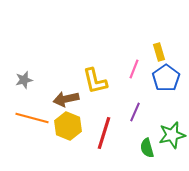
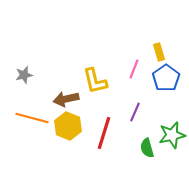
gray star: moved 5 px up
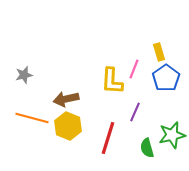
yellow L-shape: moved 17 px right; rotated 16 degrees clockwise
red line: moved 4 px right, 5 px down
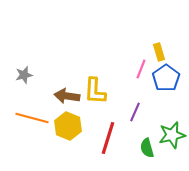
pink line: moved 7 px right
yellow L-shape: moved 17 px left, 10 px down
brown arrow: moved 1 px right, 3 px up; rotated 20 degrees clockwise
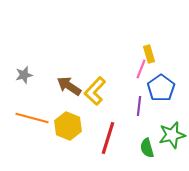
yellow rectangle: moved 10 px left, 2 px down
blue pentagon: moved 5 px left, 10 px down
yellow L-shape: rotated 40 degrees clockwise
brown arrow: moved 2 px right, 10 px up; rotated 25 degrees clockwise
purple line: moved 4 px right, 6 px up; rotated 18 degrees counterclockwise
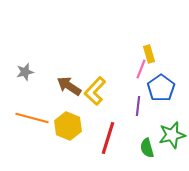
gray star: moved 1 px right, 3 px up
purple line: moved 1 px left
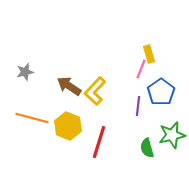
blue pentagon: moved 4 px down
red line: moved 9 px left, 4 px down
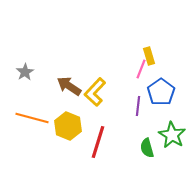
yellow rectangle: moved 2 px down
gray star: rotated 18 degrees counterclockwise
yellow L-shape: moved 1 px down
green star: rotated 28 degrees counterclockwise
red line: moved 1 px left
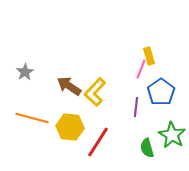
purple line: moved 2 px left, 1 px down
yellow hexagon: moved 2 px right, 1 px down; rotated 16 degrees counterclockwise
red line: rotated 16 degrees clockwise
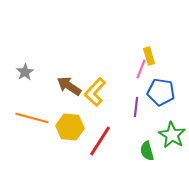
blue pentagon: rotated 28 degrees counterclockwise
red line: moved 2 px right, 1 px up
green semicircle: moved 3 px down
